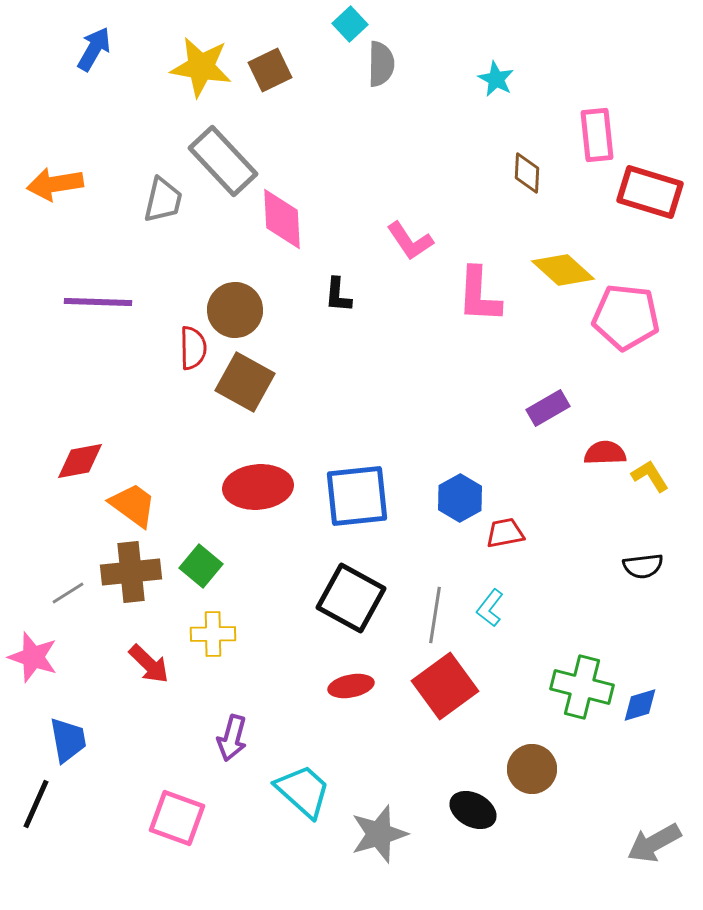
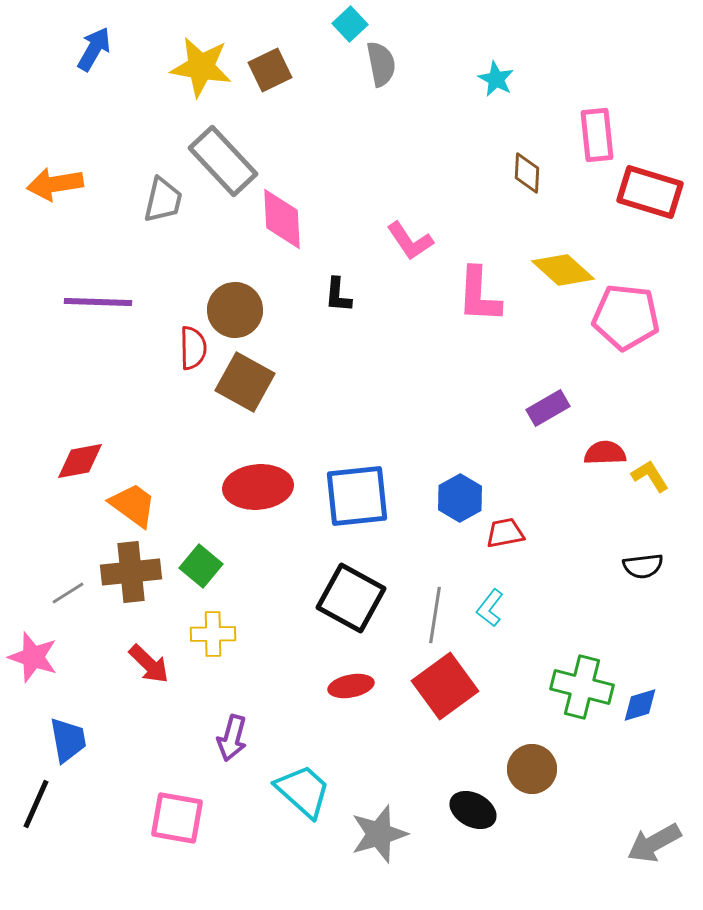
gray semicircle at (381, 64): rotated 12 degrees counterclockwise
pink square at (177, 818): rotated 10 degrees counterclockwise
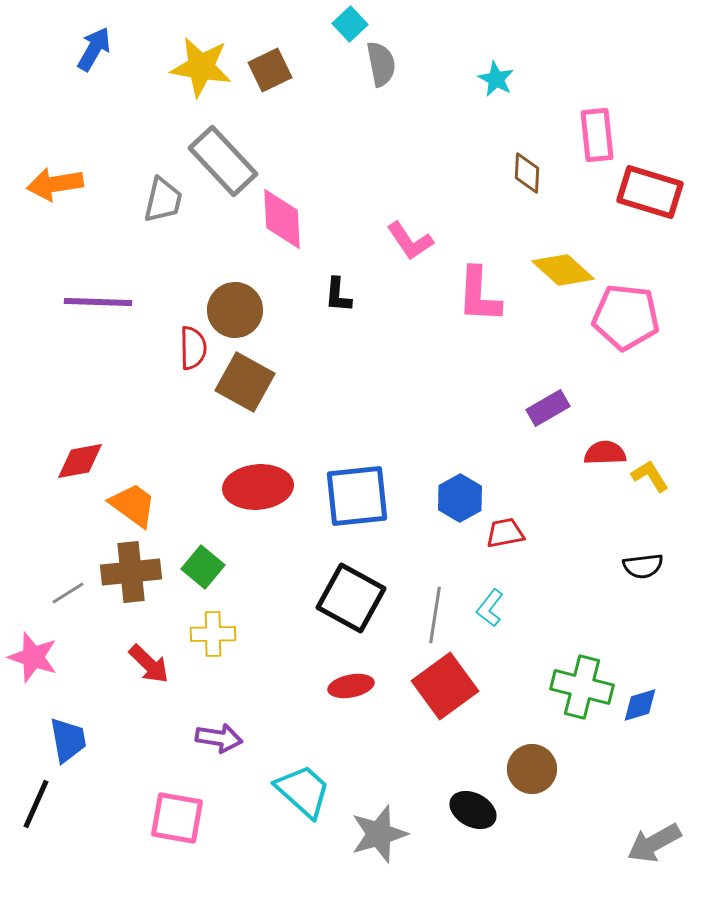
green square at (201, 566): moved 2 px right, 1 px down
purple arrow at (232, 738): moved 13 px left; rotated 96 degrees counterclockwise
